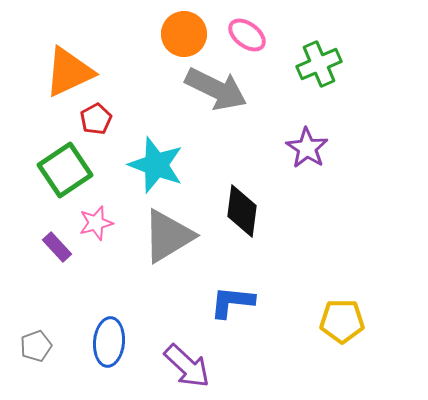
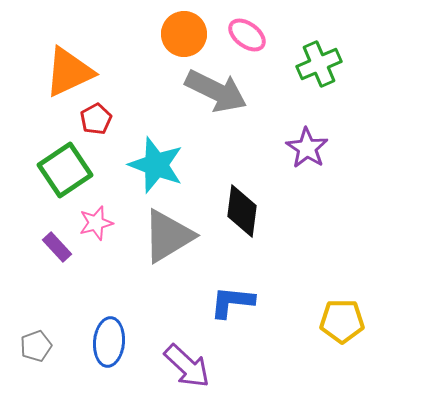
gray arrow: moved 2 px down
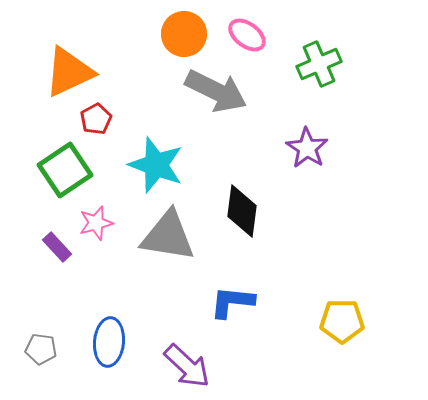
gray triangle: rotated 40 degrees clockwise
gray pentagon: moved 5 px right, 3 px down; rotated 28 degrees clockwise
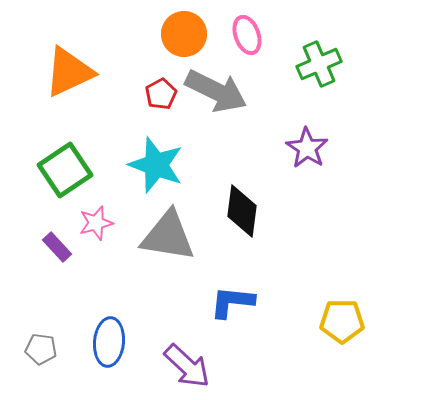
pink ellipse: rotated 33 degrees clockwise
red pentagon: moved 65 px right, 25 px up
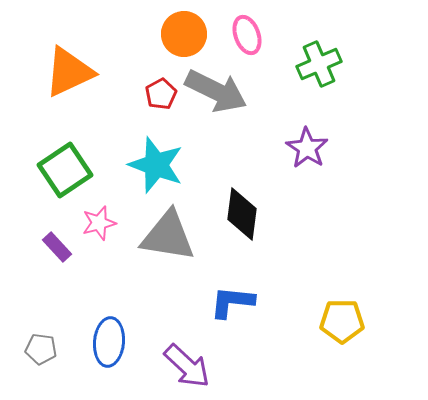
black diamond: moved 3 px down
pink star: moved 3 px right
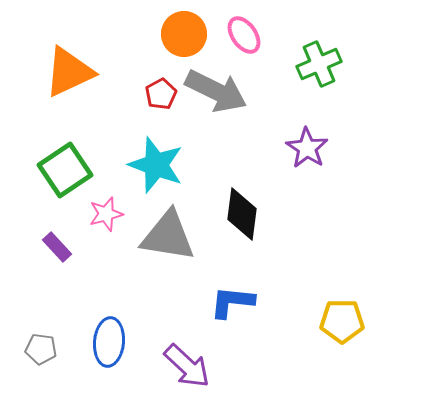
pink ellipse: moved 3 px left; rotated 15 degrees counterclockwise
pink star: moved 7 px right, 9 px up
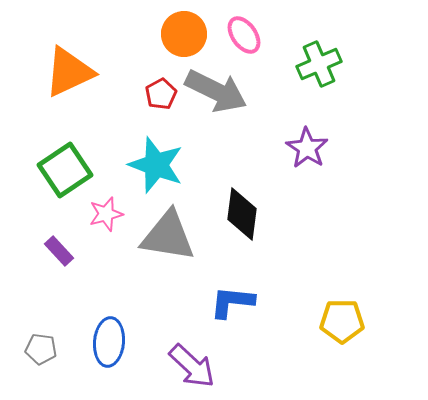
purple rectangle: moved 2 px right, 4 px down
purple arrow: moved 5 px right
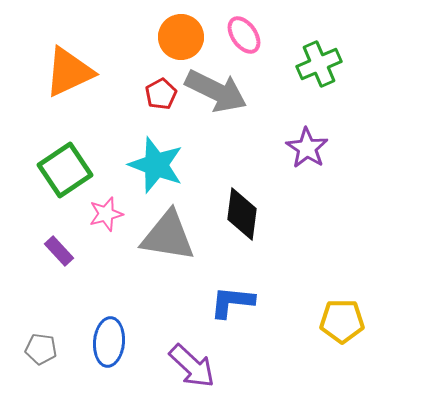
orange circle: moved 3 px left, 3 px down
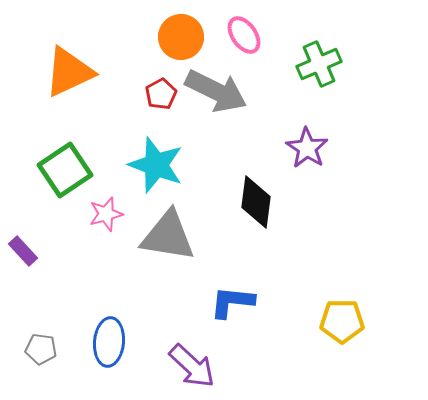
black diamond: moved 14 px right, 12 px up
purple rectangle: moved 36 px left
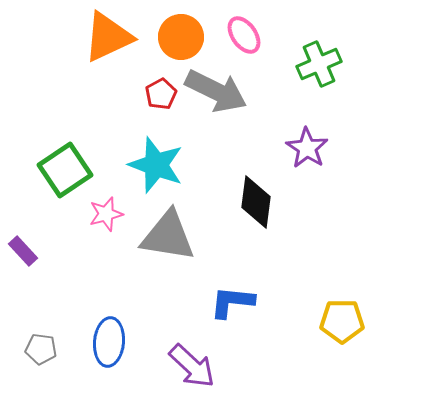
orange triangle: moved 39 px right, 35 px up
